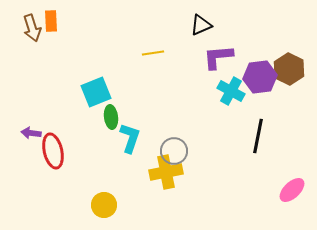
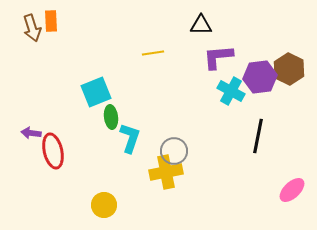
black triangle: rotated 25 degrees clockwise
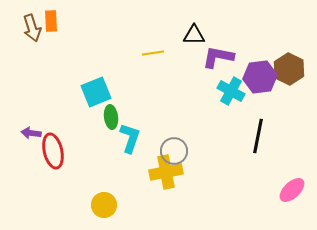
black triangle: moved 7 px left, 10 px down
purple L-shape: rotated 16 degrees clockwise
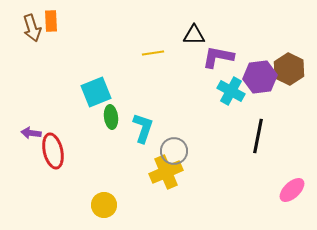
cyan L-shape: moved 13 px right, 10 px up
yellow cross: rotated 12 degrees counterclockwise
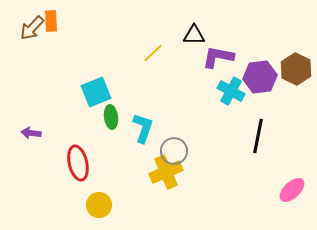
brown arrow: rotated 60 degrees clockwise
yellow line: rotated 35 degrees counterclockwise
brown hexagon: moved 7 px right
red ellipse: moved 25 px right, 12 px down
yellow circle: moved 5 px left
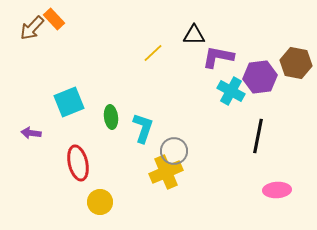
orange rectangle: moved 3 px right, 2 px up; rotated 40 degrees counterclockwise
brown hexagon: moved 6 px up; rotated 16 degrees counterclockwise
cyan square: moved 27 px left, 10 px down
pink ellipse: moved 15 px left; rotated 40 degrees clockwise
yellow circle: moved 1 px right, 3 px up
